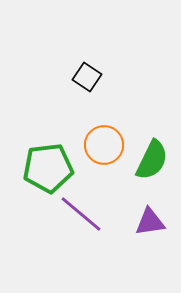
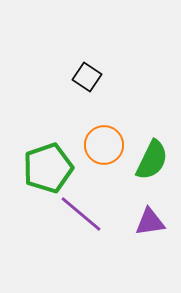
green pentagon: rotated 12 degrees counterclockwise
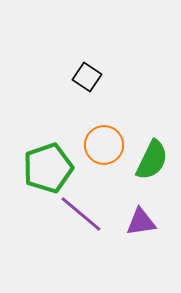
purple triangle: moved 9 px left
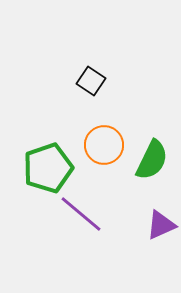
black square: moved 4 px right, 4 px down
purple triangle: moved 20 px right, 3 px down; rotated 16 degrees counterclockwise
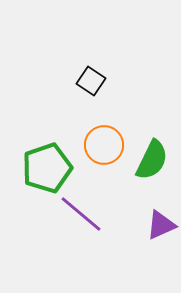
green pentagon: moved 1 px left
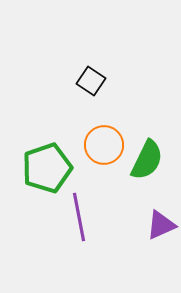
green semicircle: moved 5 px left
purple line: moved 2 px left, 3 px down; rotated 39 degrees clockwise
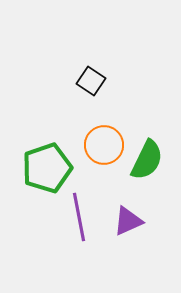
purple triangle: moved 33 px left, 4 px up
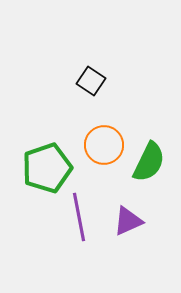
green semicircle: moved 2 px right, 2 px down
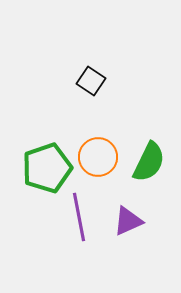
orange circle: moved 6 px left, 12 px down
